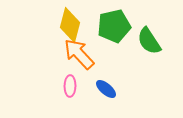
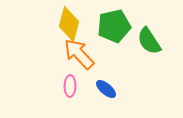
yellow diamond: moved 1 px left, 1 px up
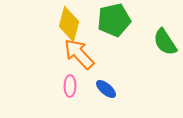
green pentagon: moved 6 px up
green semicircle: moved 16 px right, 1 px down
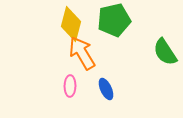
yellow diamond: moved 2 px right
green semicircle: moved 10 px down
orange arrow: moved 3 px right, 1 px up; rotated 12 degrees clockwise
blue ellipse: rotated 25 degrees clockwise
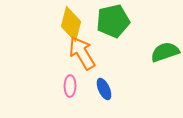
green pentagon: moved 1 px left, 1 px down
green semicircle: rotated 104 degrees clockwise
blue ellipse: moved 2 px left
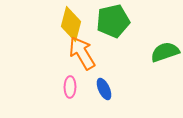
pink ellipse: moved 1 px down
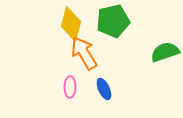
orange arrow: moved 2 px right
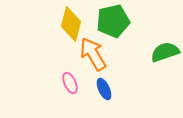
orange arrow: moved 9 px right, 1 px down
pink ellipse: moved 4 px up; rotated 25 degrees counterclockwise
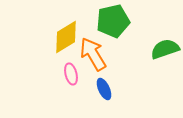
yellow diamond: moved 5 px left, 13 px down; rotated 44 degrees clockwise
green semicircle: moved 3 px up
pink ellipse: moved 1 px right, 9 px up; rotated 10 degrees clockwise
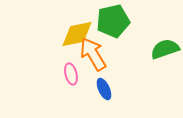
yellow diamond: moved 11 px right, 3 px up; rotated 20 degrees clockwise
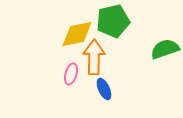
orange arrow: moved 1 px right, 3 px down; rotated 32 degrees clockwise
pink ellipse: rotated 30 degrees clockwise
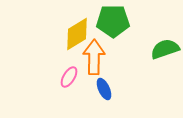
green pentagon: rotated 12 degrees clockwise
yellow diamond: rotated 20 degrees counterclockwise
pink ellipse: moved 2 px left, 3 px down; rotated 15 degrees clockwise
